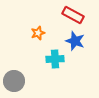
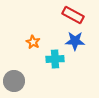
orange star: moved 5 px left, 9 px down; rotated 24 degrees counterclockwise
blue star: rotated 18 degrees counterclockwise
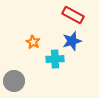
blue star: moved 3 px left; rotated 18 degrees counterclockwise
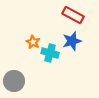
cyan cross: moved 5 px left, 6 px up; rotated 18 degrees clockwise
